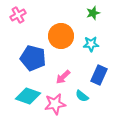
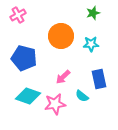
blue pentagon: moved 9 px left
blue rectangle: moved 4 px down; rotated 36 degrees counterclockwise
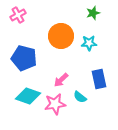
cyan star: moved 2 px left, 1 px up
pink arrow: moved 2 px left, 3 px down
cyan semicircle: moved 2 px left, 1 px down
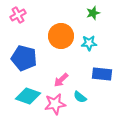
blue rectangle: moved 3 px right, 5 px up; rotated 72 degrees counterclockwise
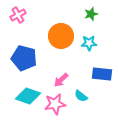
green star: moved 2 px left, 1 px down
cyan semicircle: moved 1 px right, 1 px up
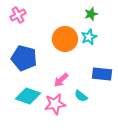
orange circle: moved 4 px right, 3 px down
cyan star: moved 6 px up; rotated 21 degrees counterclockwise
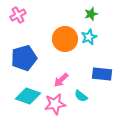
blue pentagon: rotated 30 degrees counterclockwise
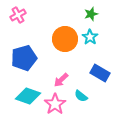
cyan star: moved 1 px right; rotated 14 degrees counterclockwise
blue rectangle: moved 2 px left, 1 px up; rotated 24 degrees clockwise
pink star: rotated 25 degrees counterclockwise
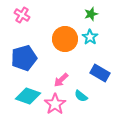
pink cross: moved 4 px right; rotated 28 degrees counterclockwise
